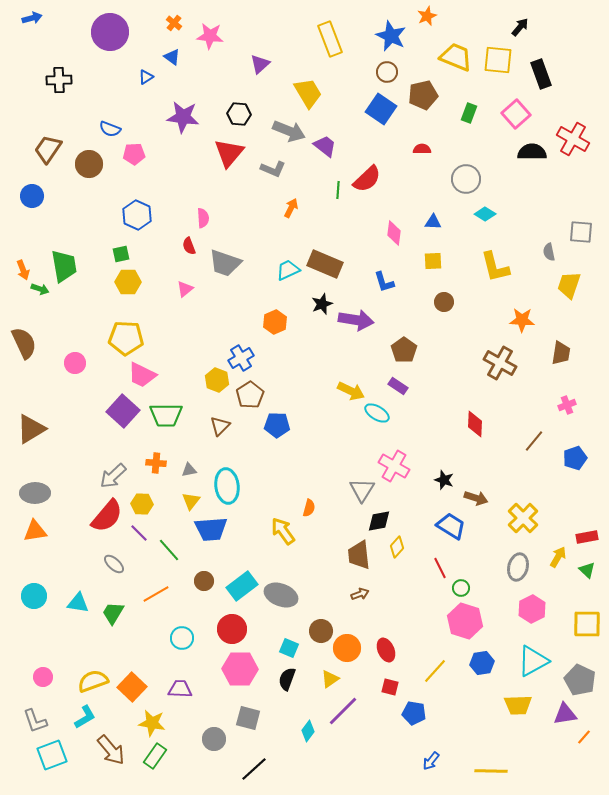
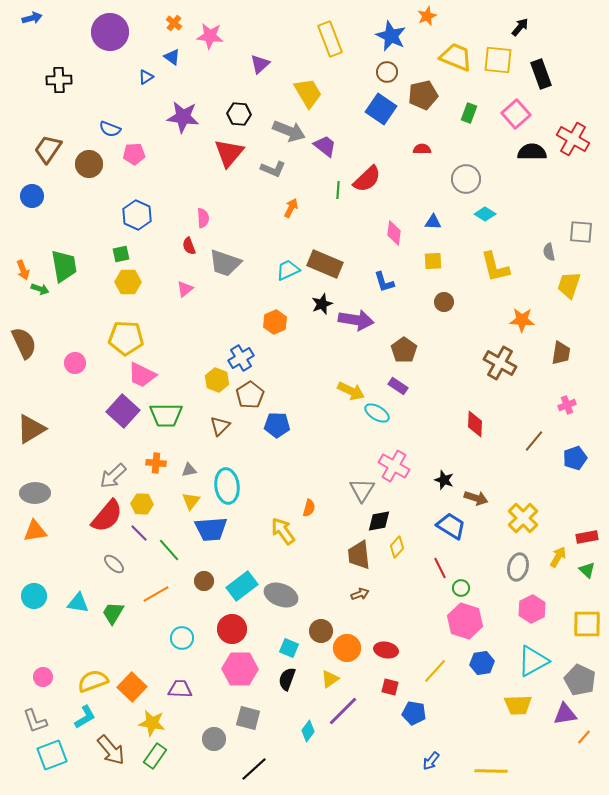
red ellipse at (386, 650): rotated 55 degrees counterclockwise
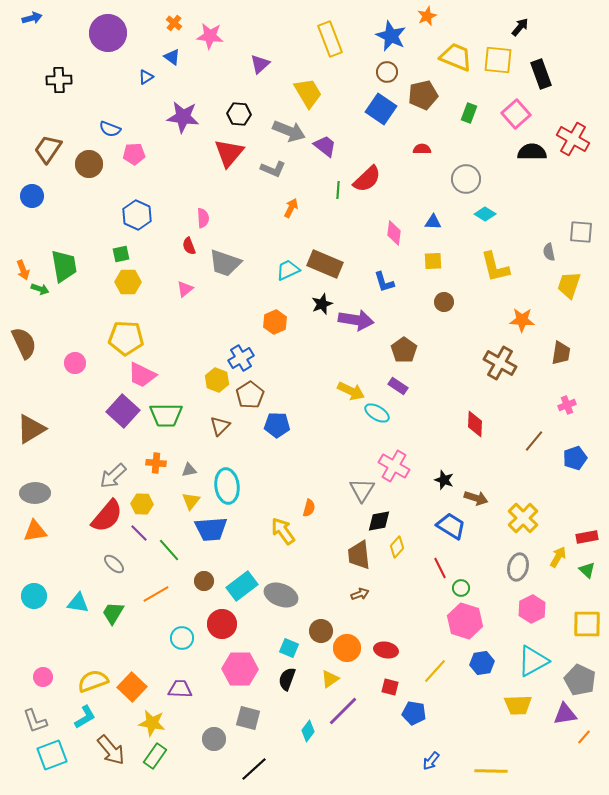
purple circle at (110, 32): moved 2 px left, 1 px down
red circle at (232, 629): moved 10 px left, 5 px up
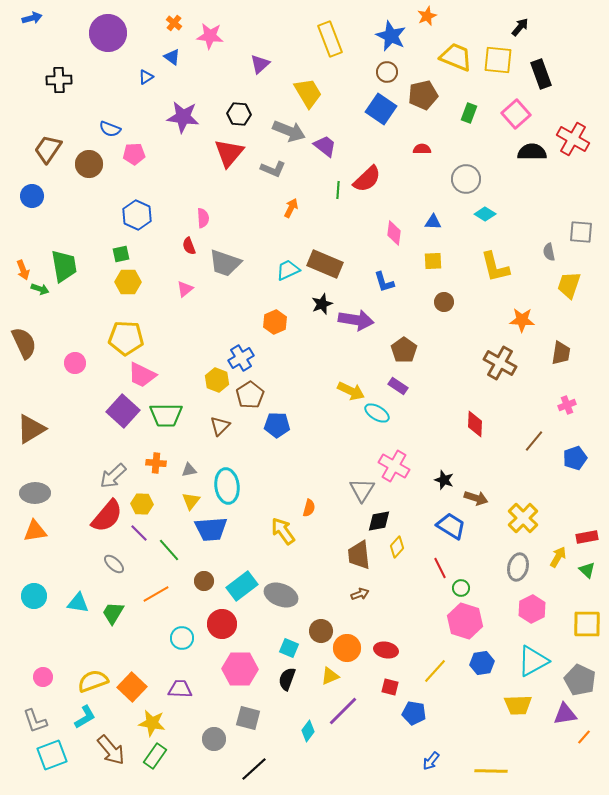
yellow triangle at (330, 679): moved 3 px up; rotated 12 degrees clockwise
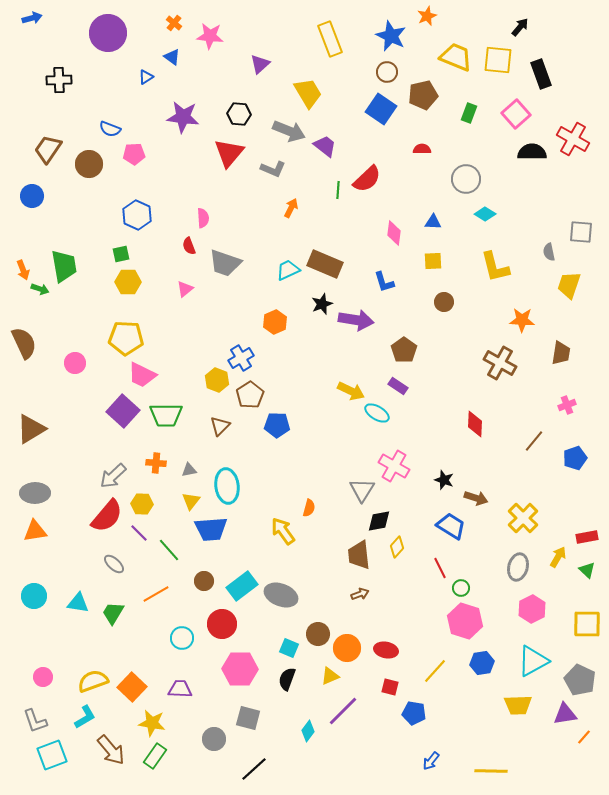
brown circle at (321, 631): moved 3 px left, 3 px down
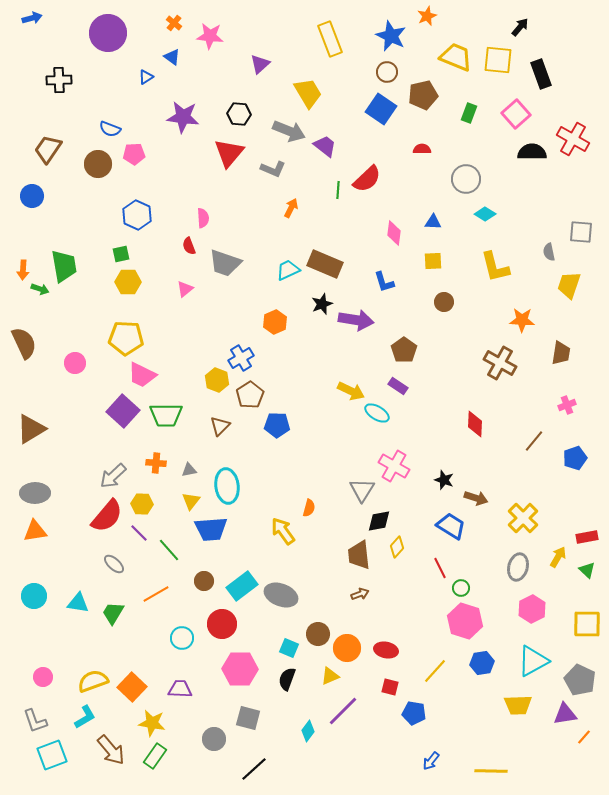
brown circle at (89, 164): moved 9 px right
orange arrow at (23, 270): rotated 24 degrees clockwise
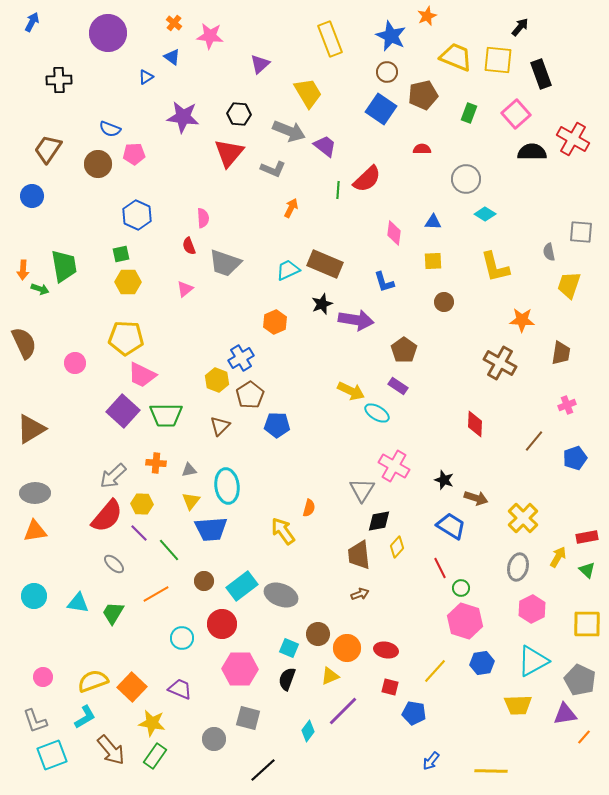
blue arrow at (32, 18): moved 4 px down; rotated 48 degrees counterclockwise
purple trapezoid at (180, 689): rotated 20 degrees clockwise
black line at (254, 769): moved 9 px right, 1 px down
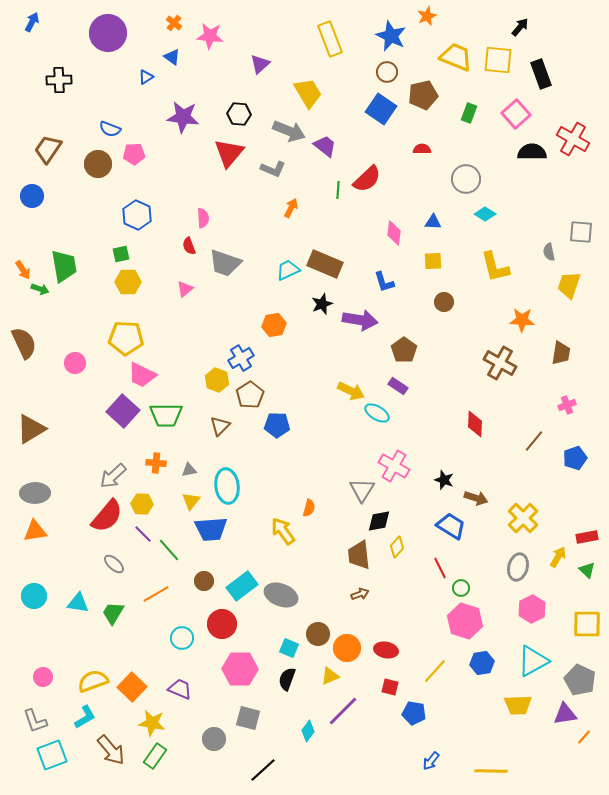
orange arrow at (23, 270): rotated 36 degrees counterclockwise
purple arrow at (356, 320): moved 4 px right
orange hexagon at (275, 322): moved 1 px left, 3 px down; rotated 15 degrees clockwise
purple line at (139, 533): moved 4 px right, 1 px down
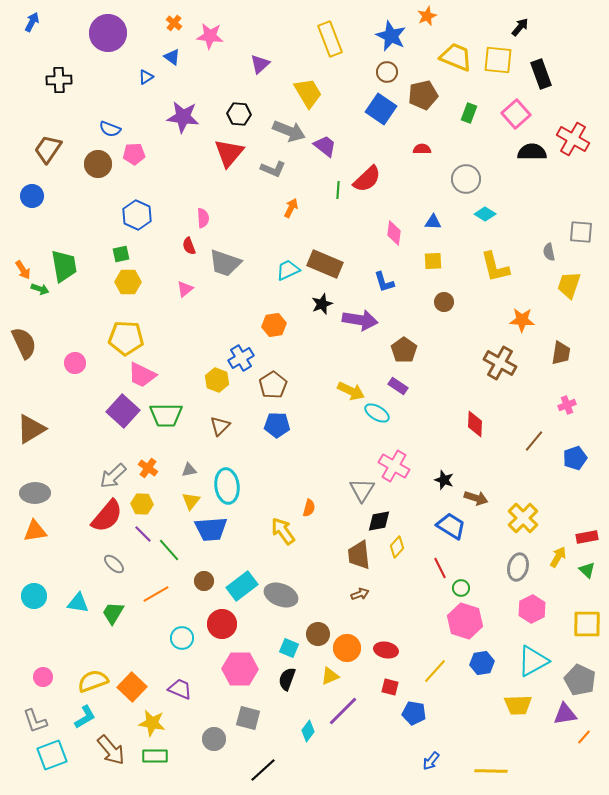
brown pentagon at (250, 395): moved 23 px right, 10 px up
orange cross at (156, 463): moved 8 px left, 5 px down; rotated 30 degrees clockwise
green rectangle at (155, 756): rotated 55 degrees clockwise
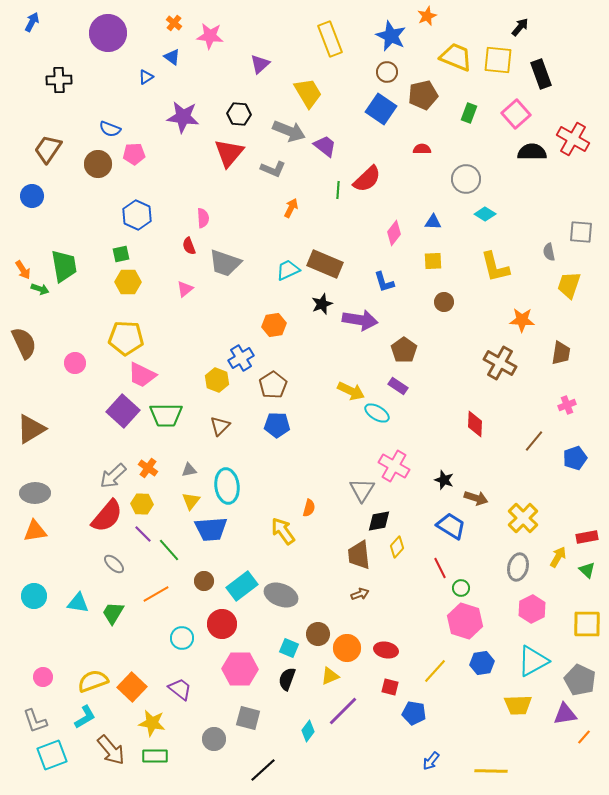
pink diamond at (394, 233): rotated 30 degrees clockwise
purple trapezoid at (180, 689): rotated 15 degrees clockwise
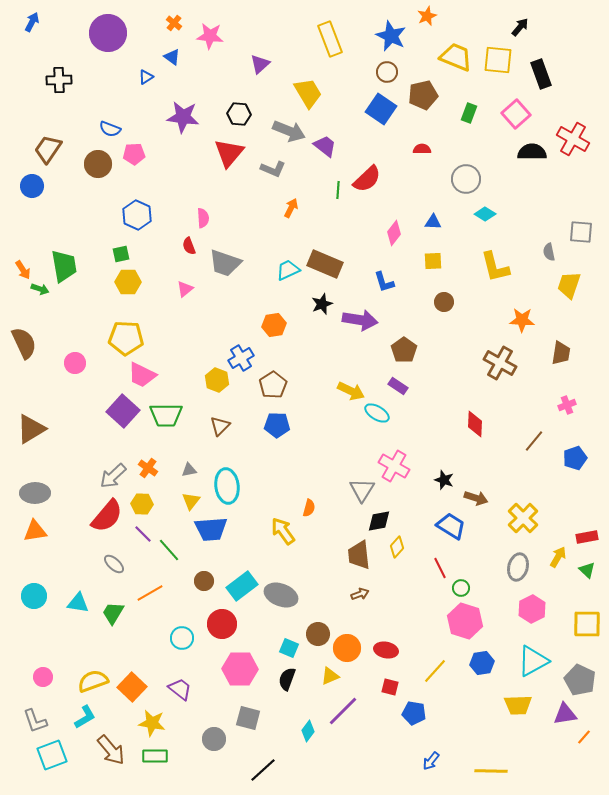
blue circle at (32, 196): moved 10 px up
orange line at (156, 594): moved 6 px left, 1 px up
